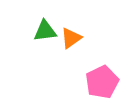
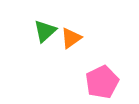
green triangle: rotated 35 degrees counterclockwise
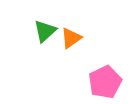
pink pentagon: moved 3 px right
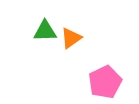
green triangle: rotated 40 degrees clockwise
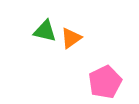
green triangle: rotated 15 degrees clockwise
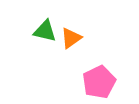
pink pentagon: moved 6 px left
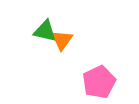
orange triangle: moved 9 px left, 2 px down; rotated 20 degrees counterclockwise
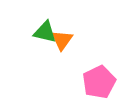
green triangle: moved 1 px down
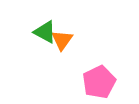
green triangle: rotated 15 degrees clockwise
